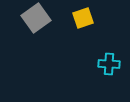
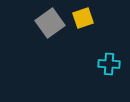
gray square: moved 14 px right, 5 px down
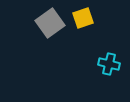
cyan cross: rotated 10 degrees clockwise
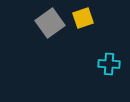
cyan cross: rotated 10 degrees counterclockwise
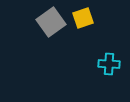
gray square: moved 1 px right, 1 px up
